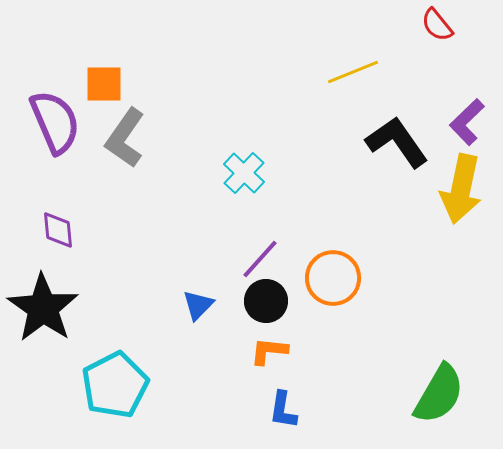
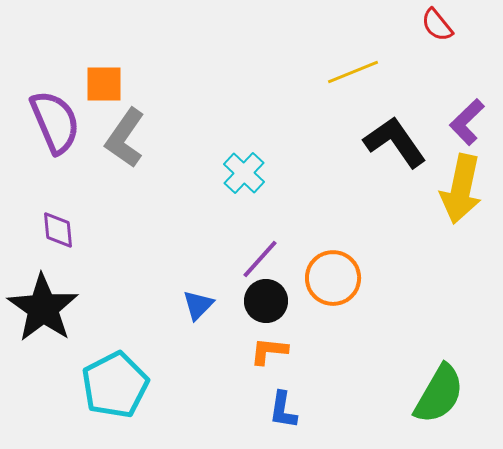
black L-shape: moved 2 px left
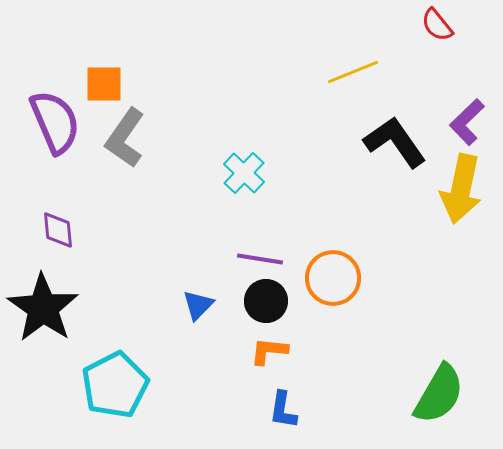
purple line: rotated 57 degrees clockwise
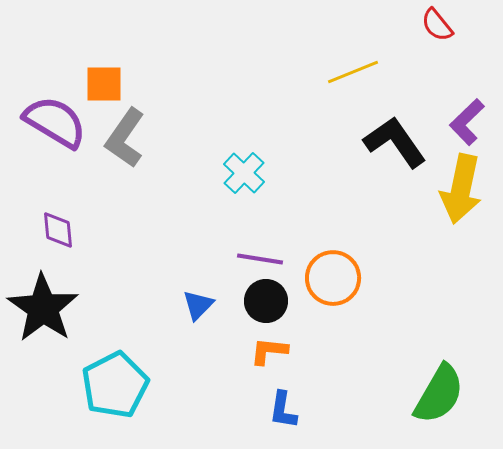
purple semicircle: rotated 36 degrees counterclockwise
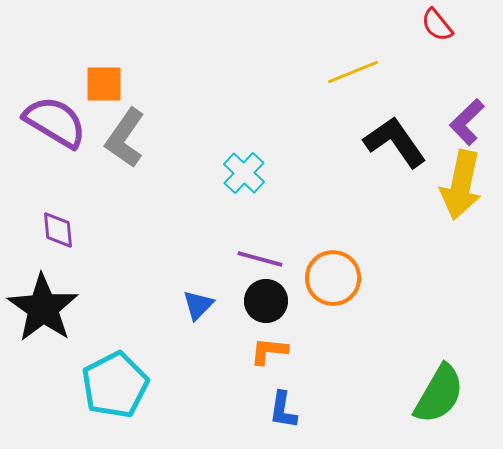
yellow arrow: moved 4 px up
purple line: rotated 6 degrees clockwise
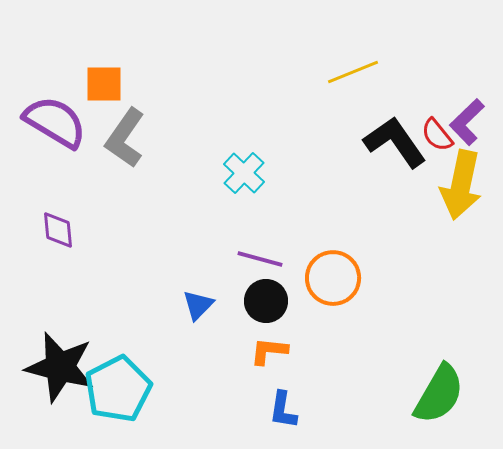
red semicircle: moved 110 px down
black star: moved 17 px right, 59 px down; rotated 20 degrees counterclockwise
cyan pentagon: moved 3 px right, 4 px down
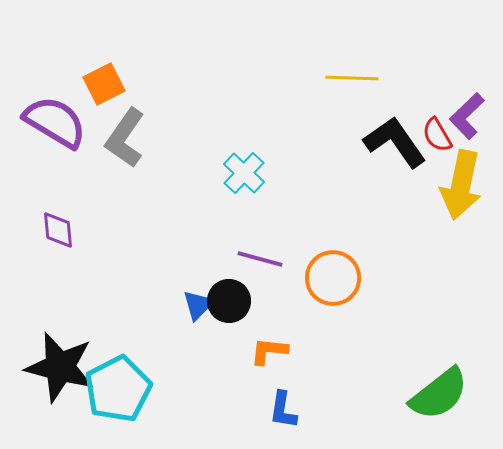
yellow line: moved 1 px left, 6 px down; rotated 24 degrees clockwise
orange square: rotated 27 degrees counterclockwise
purple L-shape: moved 6 px up
red semicircle: rotated 9 degrees clockwise
black circle: moved 37 px left
green semicircle: rotated 22 degrees clockwise
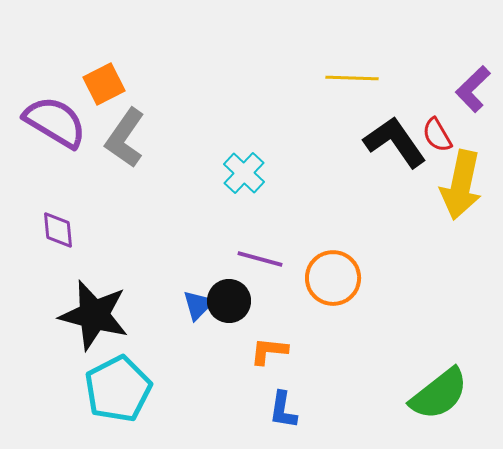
purple L-shape: moved 6 px right, 27 px up
black star: moved 34 px right, 52 px up
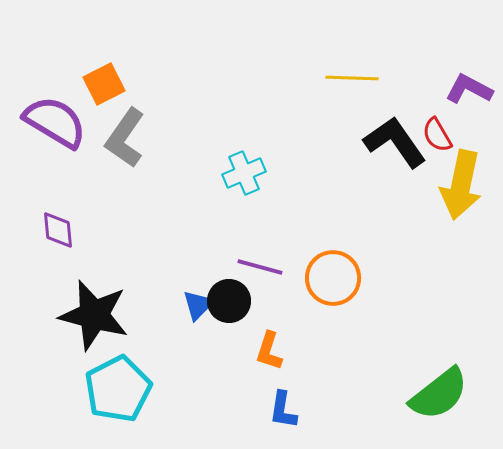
purple L-shape: moved 4 px left; rotated 72 degrees clockwise
cyan cross: rotated 24 degrees clockwise
purple line: moved 8 px down
orange L-shape: rotated 78 degrees counterclockwise
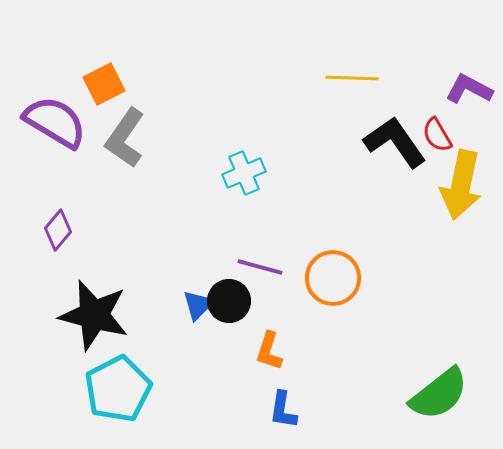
purple diamond: rotated 45 degrees clockwise
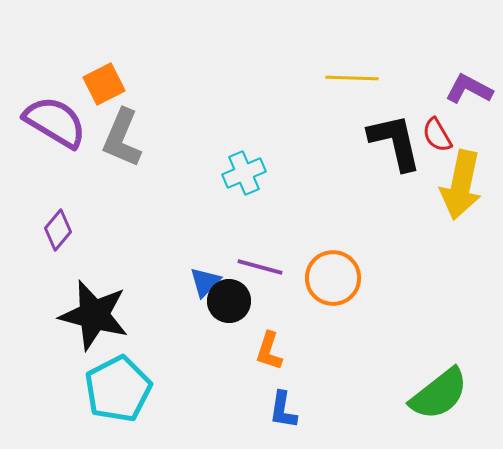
gray L-shape: moved 3 px left; rotated 12 degrees counterclockwise
black L-shape: rotated 22 degrees clockwise
blue triangle: moved 7 px right, 23 px up
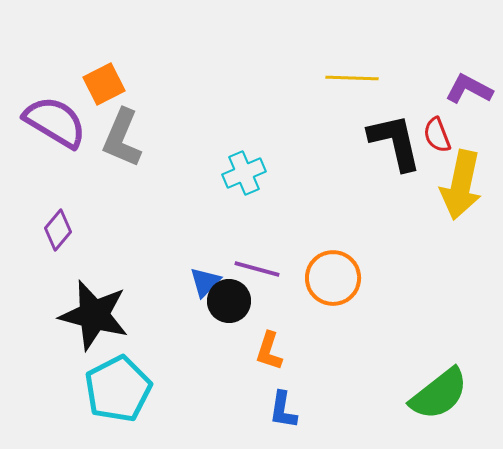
red semicircle: rotated 9 degrees clockwise
purple line: moved 3 px left, 2 px down
